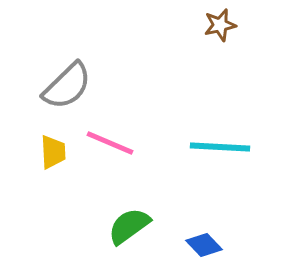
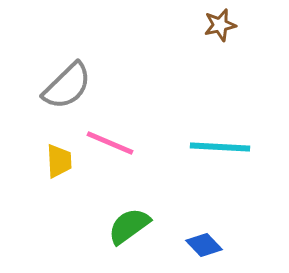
yellow trapezoid: moved 6 px right, 9 px down
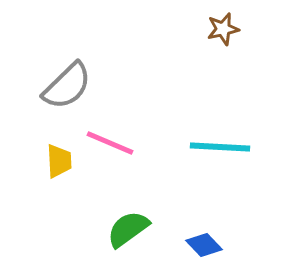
brown star: moved 3 px right, 4 px down
green semicircle: moved 1 px left, 3 px down
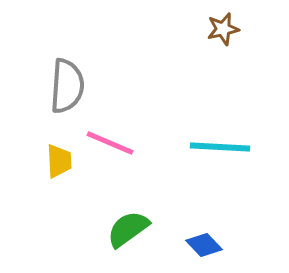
gray semicircle: rotated 42 degrees counterclockwise
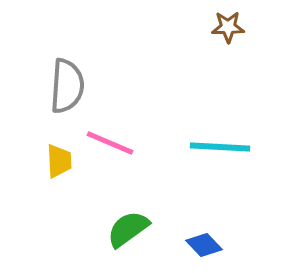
brown star: moved 5 px right, 2 px up; rotated 12 degrees clockwise
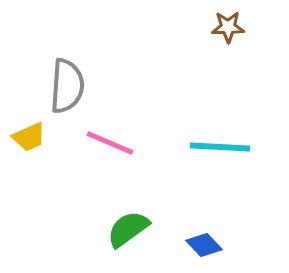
yellow trapezoid: moved 30 px left, 24 px up; rotated 69 degrees clockwise
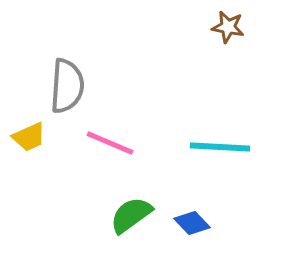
brown star: rotated 12 degrees clockwise
green semicircle: moved 3 px right, 14 px up
blue diamond: moved 12 px left, 22 px up
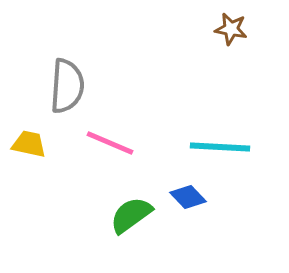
brown star: moved 3 px right, 2 px down
yellow trapezoid: moved 7 px down; rotated 144 degrees counterclockwise
blue diamond: moved 4 px left, 26 px up
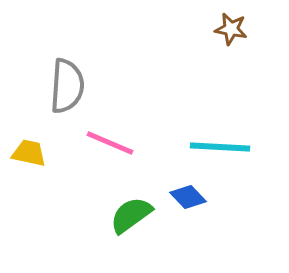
yellow trapezoid: moved 9 px down
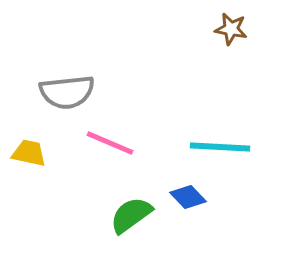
gray semicircle: moved 6 px down; rotated 80 degrees clockwise
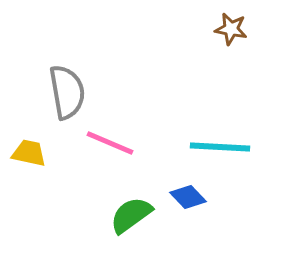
gray semicircle: rotated 94 degrees counterclockwise
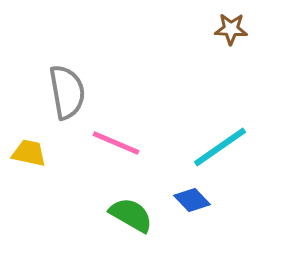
brown star: rotated 8 degrees counterclockwise
pink line: moved 6 px right
cyan line: rotated 38 degrees counterclockwise
blue diamond: moved 4 px right, 3 px down
green semicircle: rotated 66 degrees clockwise
